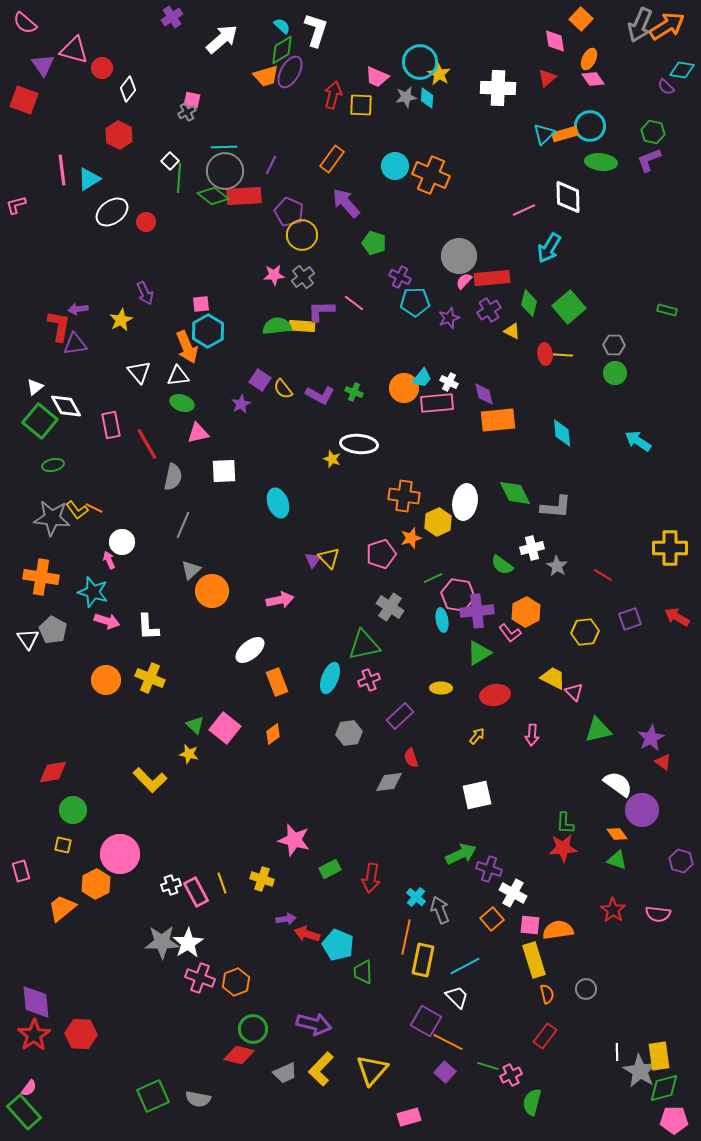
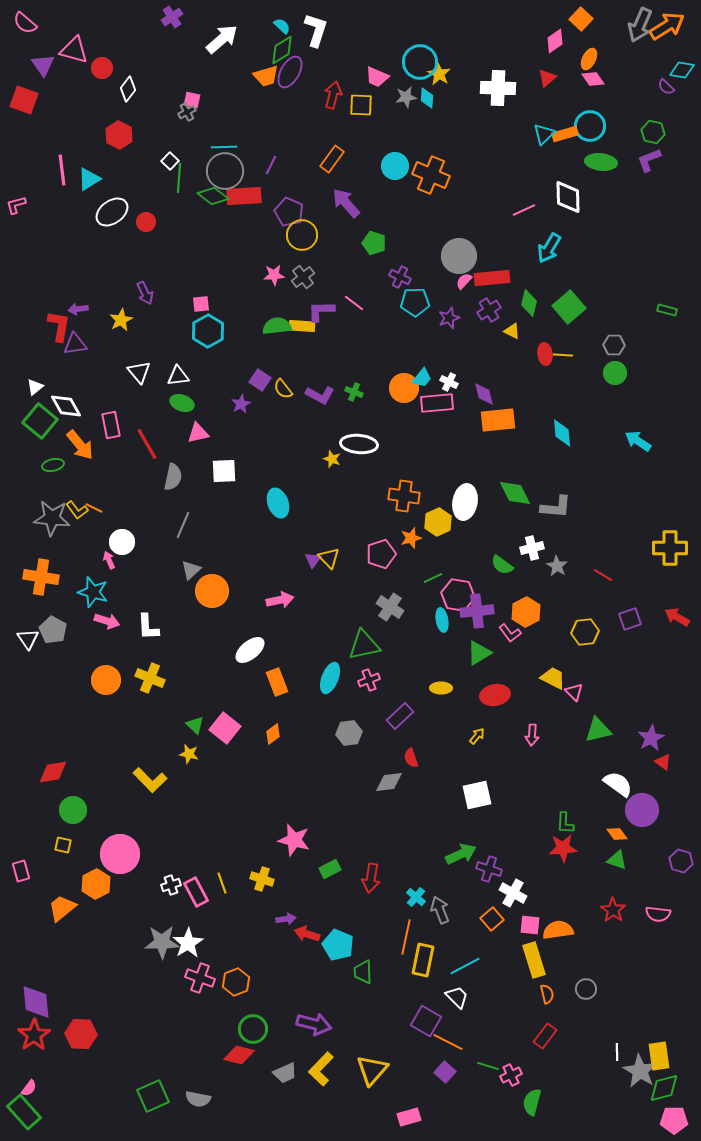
pink diamond at (555, 41): rotated 65 degrees clockwise
orange arrow at (187, 347): moved 107 px left, 98 px down; rotated 16 degrees counterclockwise
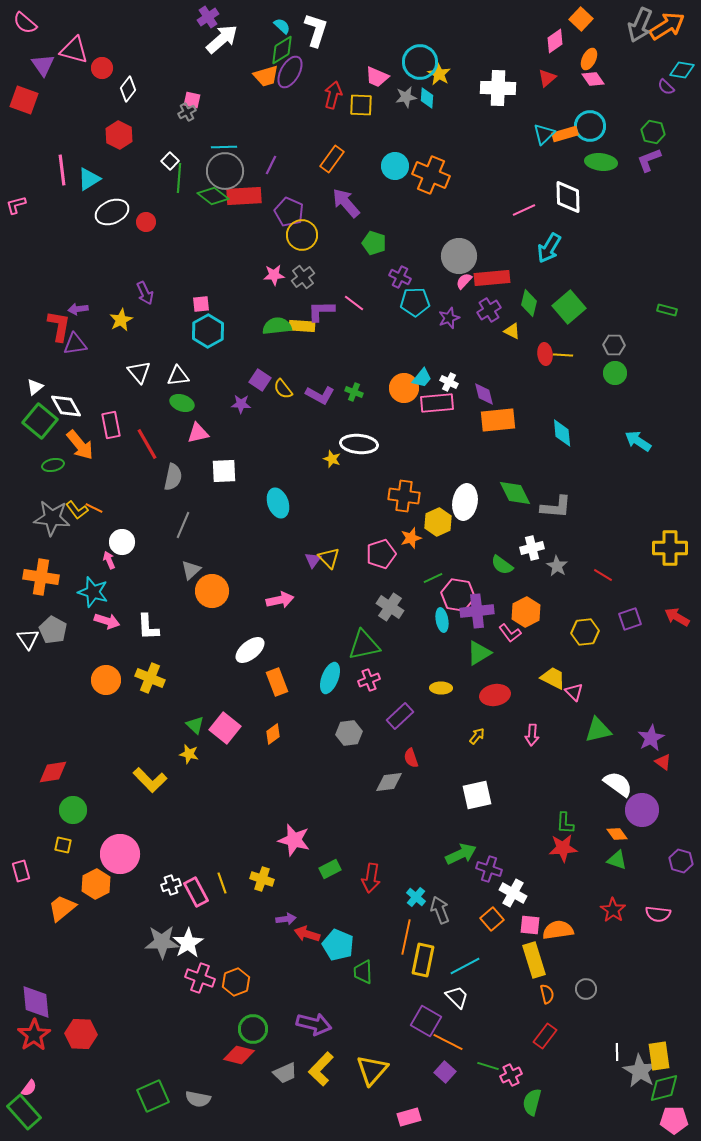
purple cross at (172, 17): moved 36 px right
white ellipse at (112, 212): rotated 12 degrees clockwise
purple star at (241, 404): rotated 30 degrees clockwise
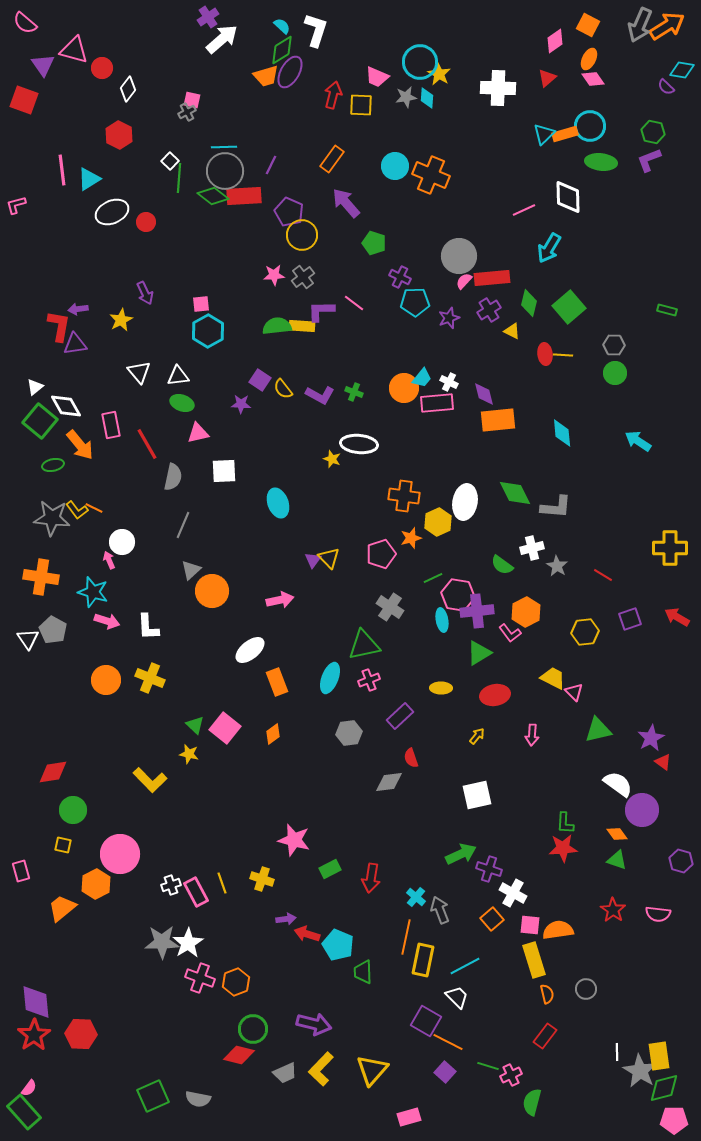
orange square at (581, 19): moved 7 px right, 6 px down; rotated 15 degrees counterclockwise
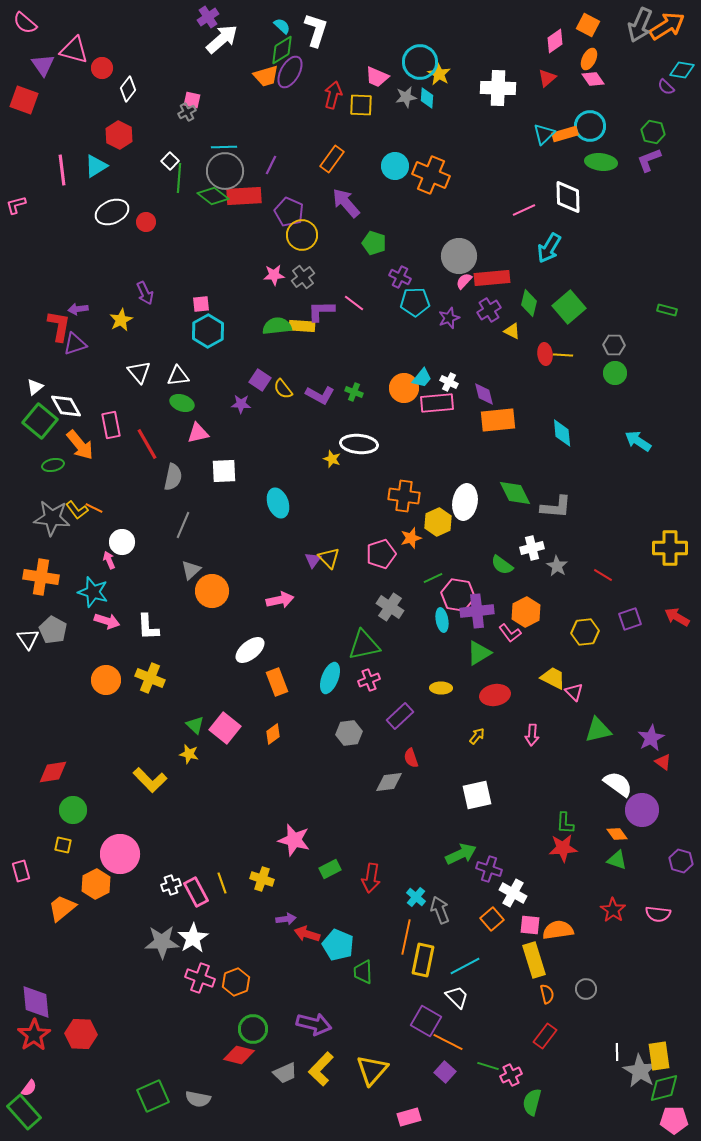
cyan triangle at (89, 179): moved 7 px right, 13 px up
purple triangle at (75, 344): rotated 10 degrees counterclockwise
white star at (188, 943): moved 5 px right, 5 px up
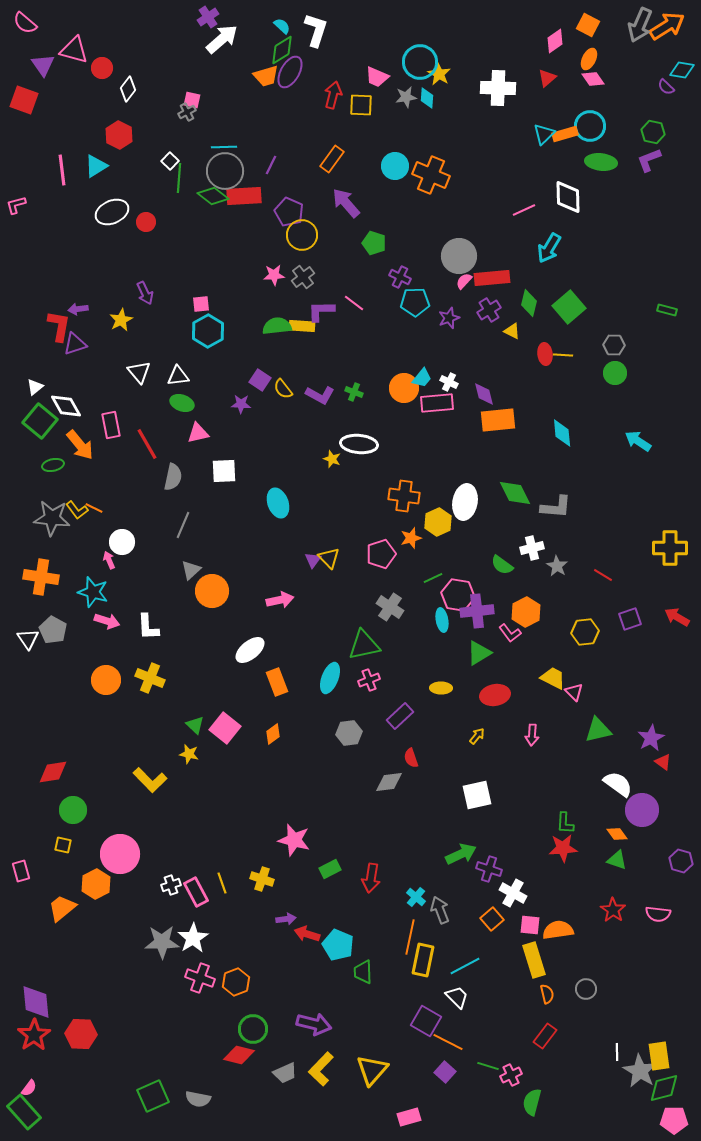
orange line at (406, 937): moved 4 px right
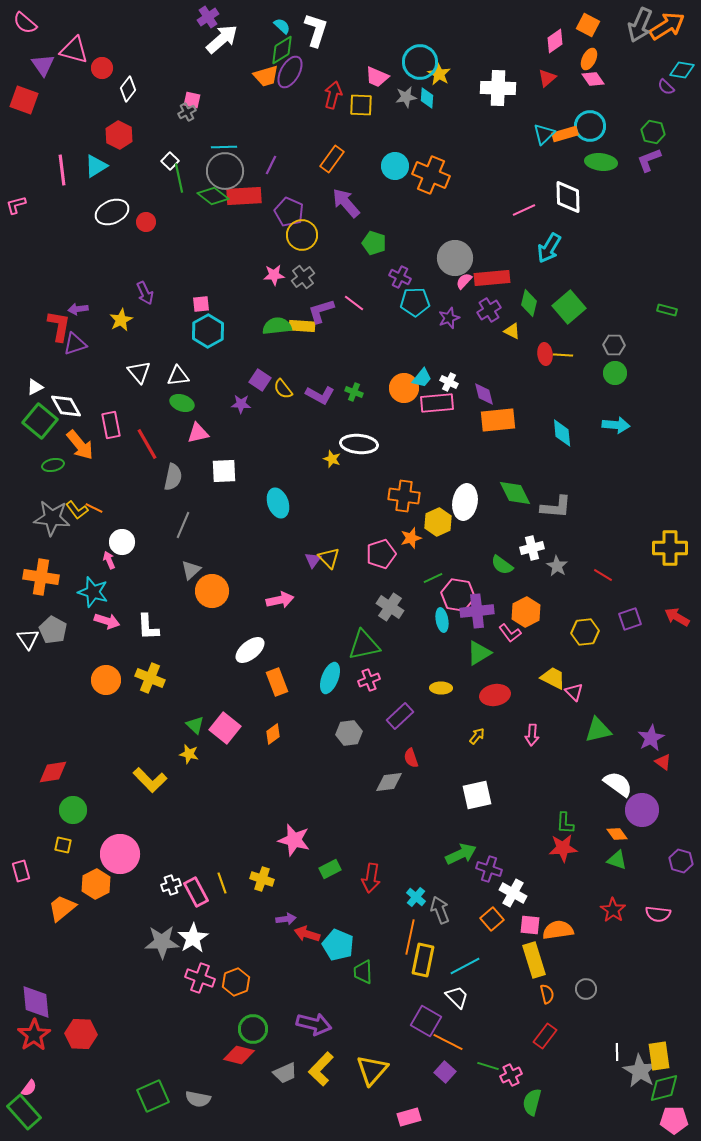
green line at (179, 178): rotated 16 degrees counterclockwise
gray circle at (459, 256): moved 4 px left, 2 px down
purple L-shape at (321, 311): rotated 16 degrees counterclockwise
white triangle at (35, 387): rotated 12 degrees clockwise
cyan arrow at (638, 441): moved 22 px left, 16 px up; rotated 152 degrees clockwise
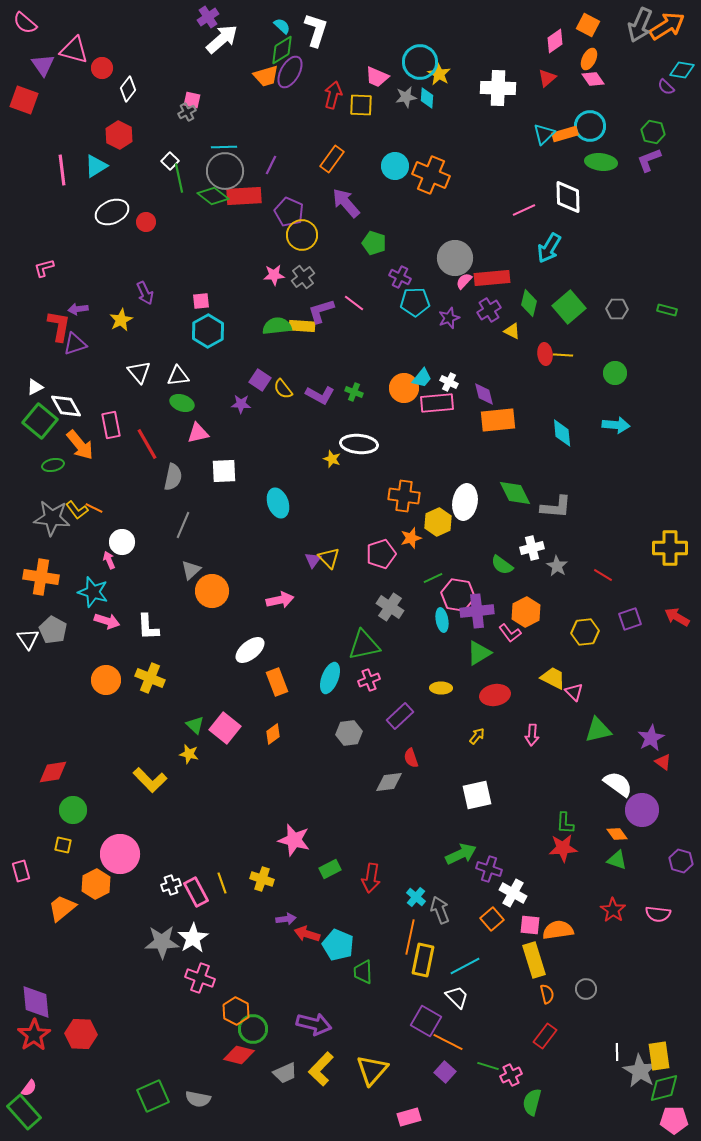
pink L-shape at (16, 205): moved 28 px right, 63 px down
pink square at (201, 304): moved 3 px up
gray hexagon at (614, 345): moved 3 px right, 36 px up
orange hexagon at (236, 982): moved 29 px down; rotated 12 degrees counterclockwise
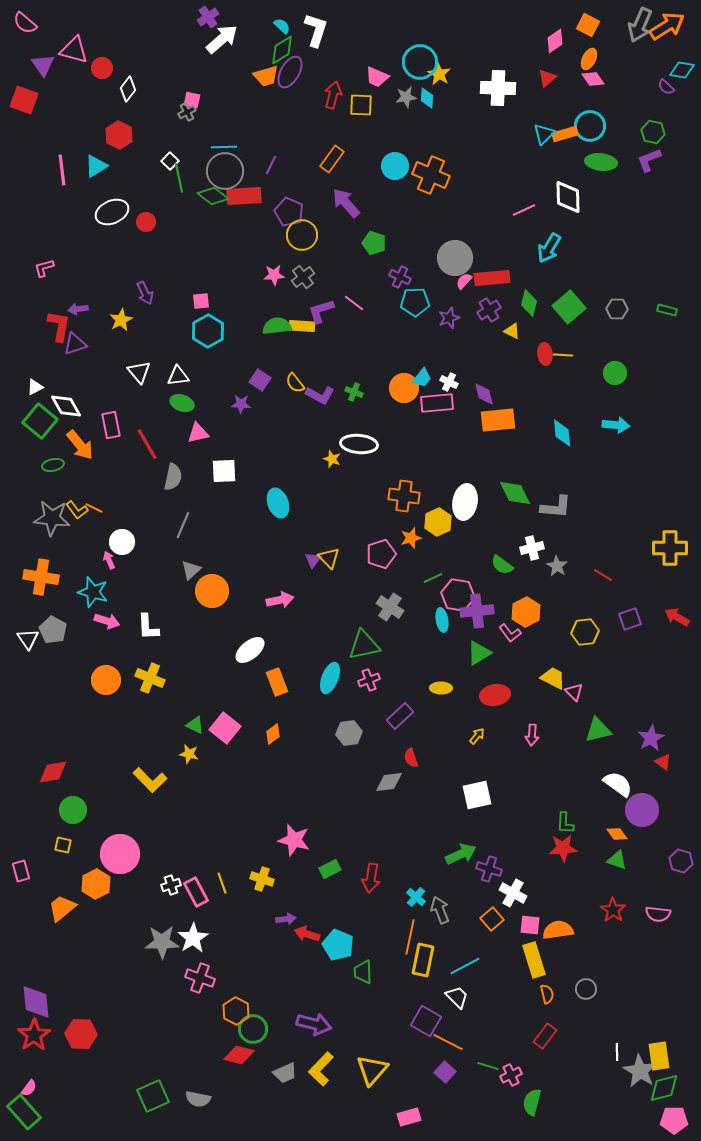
yellow semicircle at (283, 389): moved 12 px right, 6 px up
green triangle at (195, 725): rotated 18 degrees counterclockwise
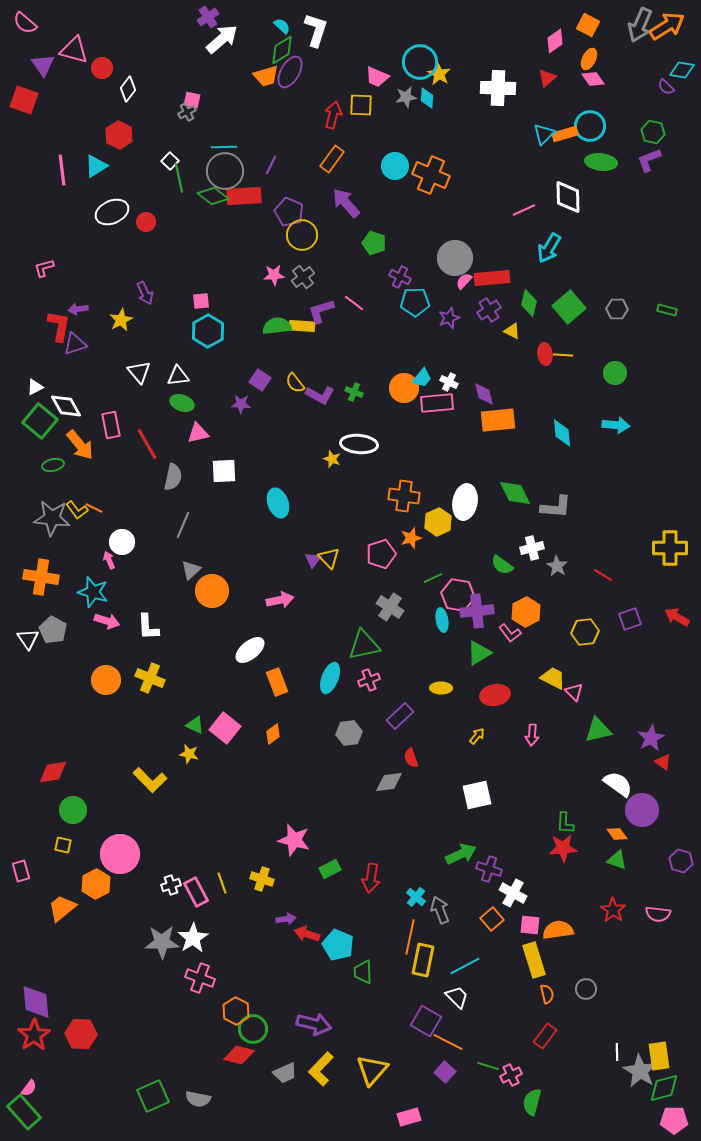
red arrow at (333, 95): moved 20 px down
